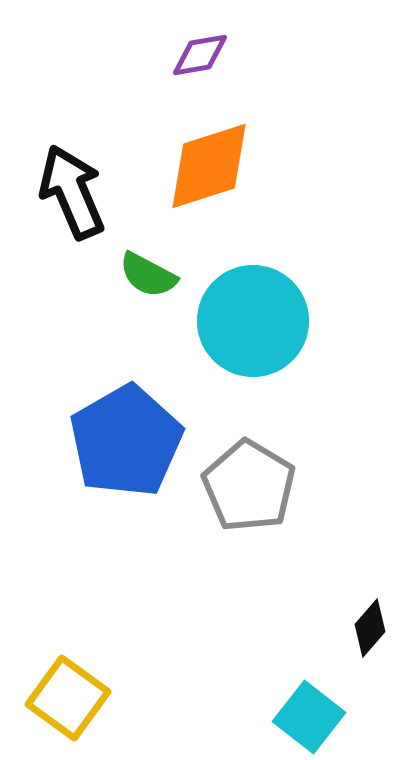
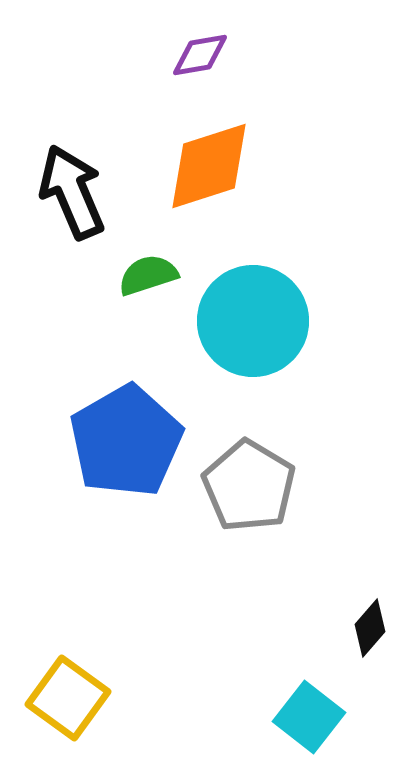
green semicircle: rotated 134 degrees clockwise
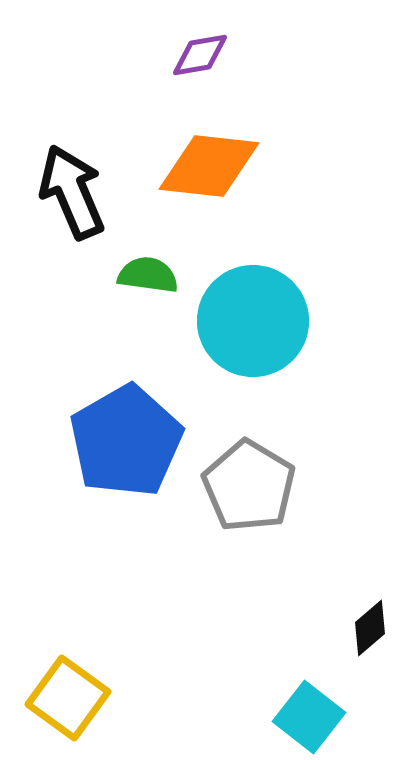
orange diamond: rotated 24 degrees clockwise
green semicircle: rotated 26 degrees clockwise
black diamond: rotated 8 degrees clockwise
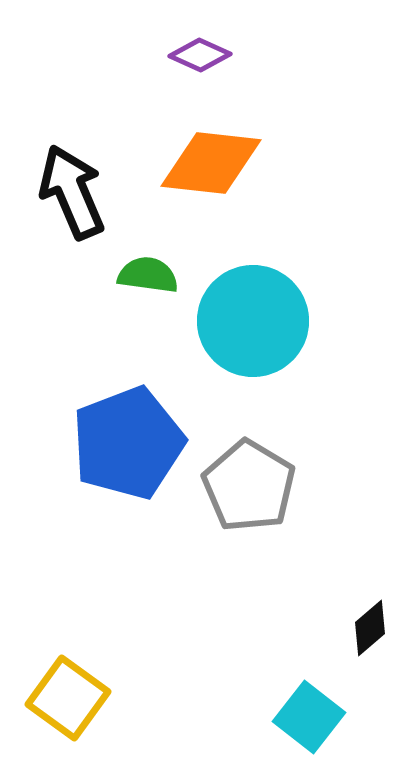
purple diamond: rotated 34 degrees clockwise
orange diamond: moved 2 px right, 3 px up
blue pentagon: moved 2 px right, 2 px down; rotated 9 degrees clockwise
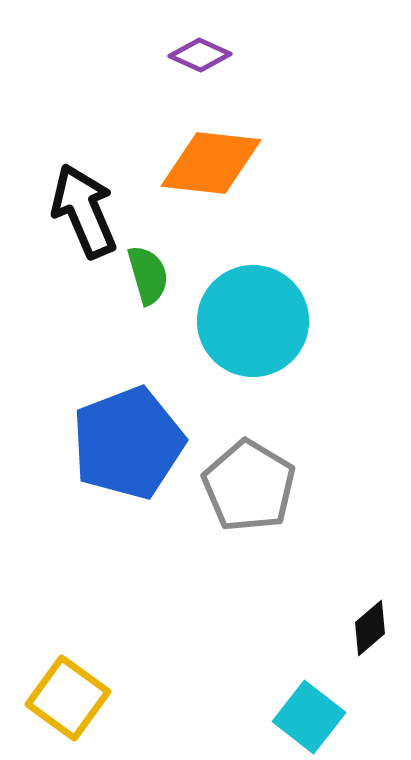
black arrow: moved 12 px right, 19 px down
green semicircle: rotated 66 degrees clockwise
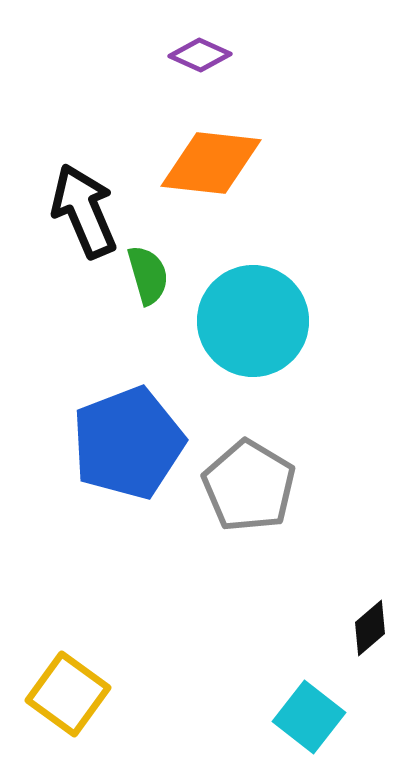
yellow square: moved 4 px up
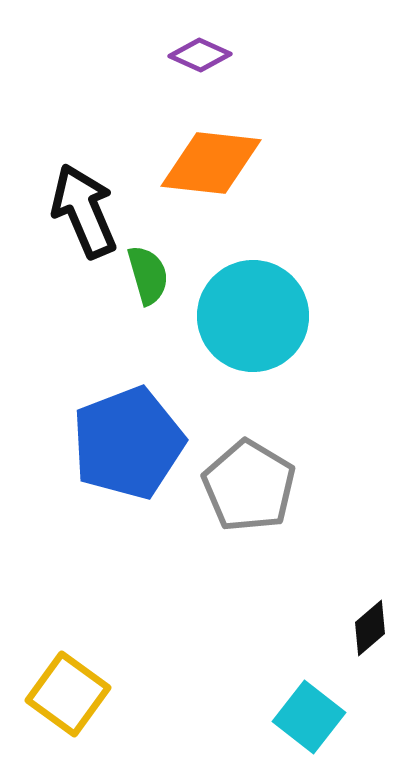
cyan circle: moved 5 px up
